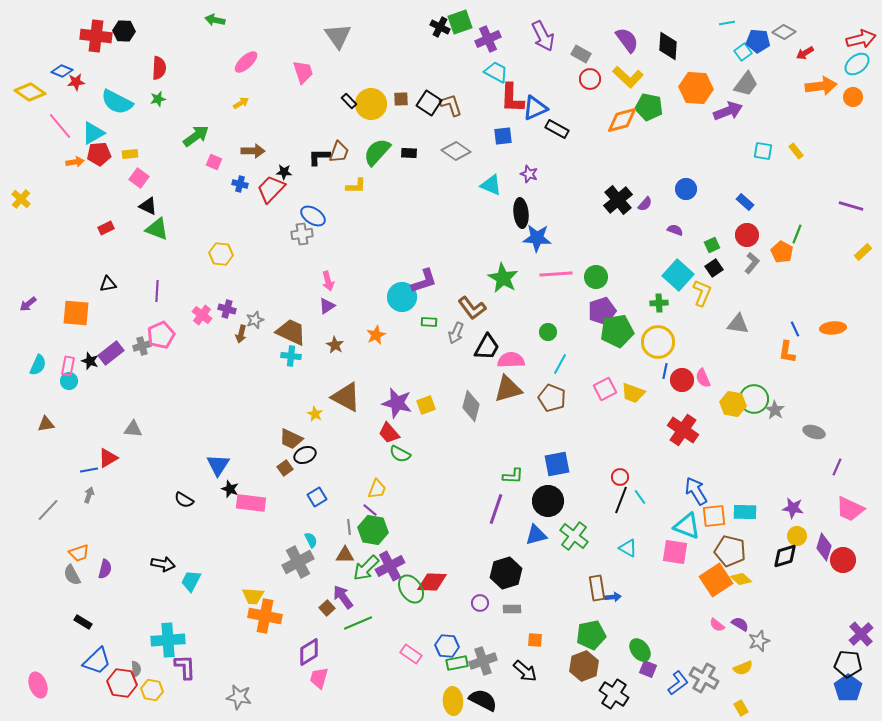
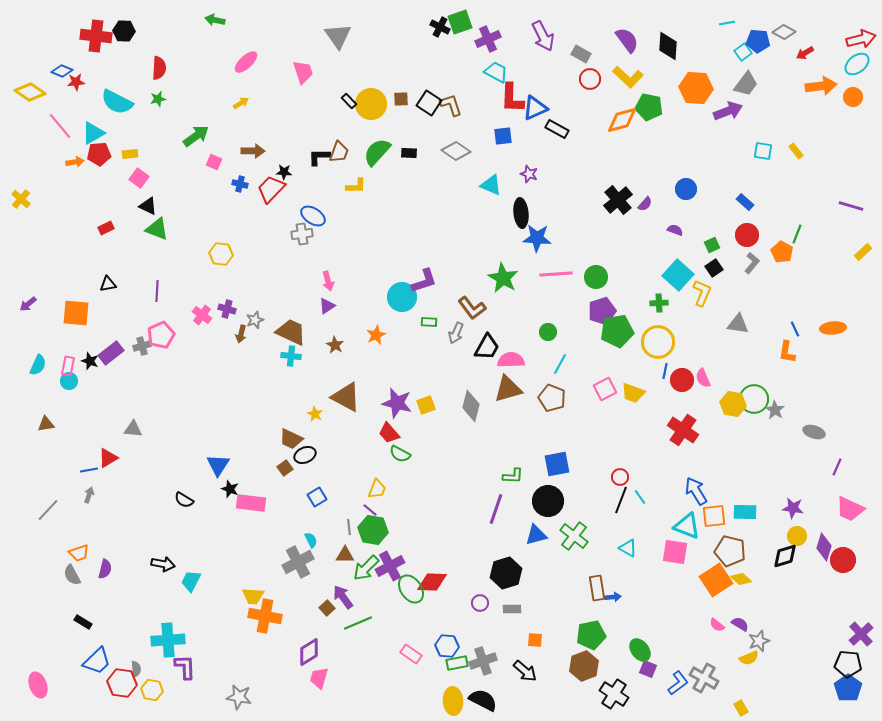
yellow semicircle at (743, 668): moved 6 px right, 10 px up
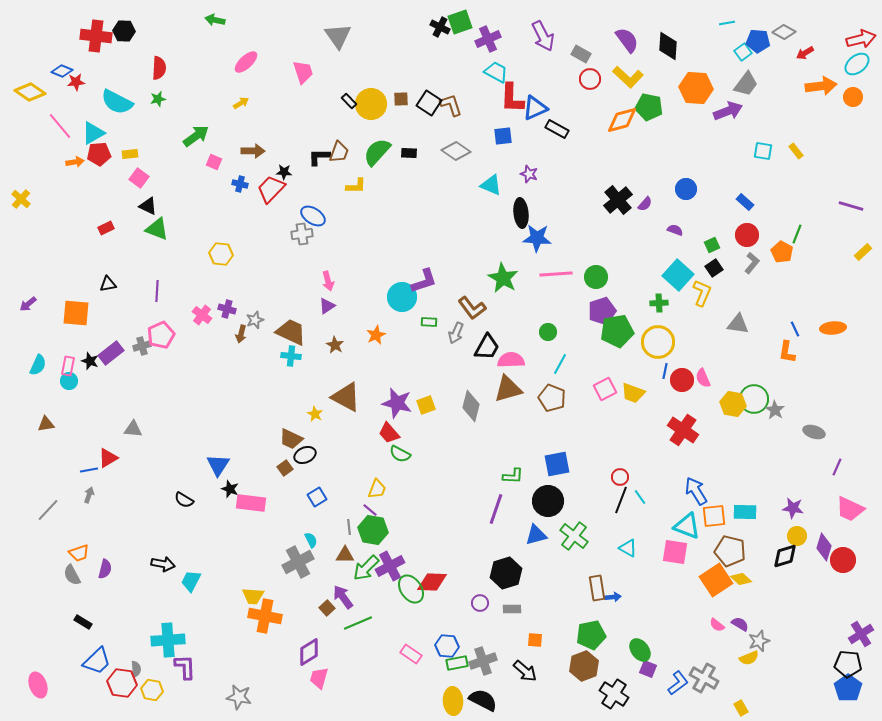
purple cross at (861, 634): rotated 10 degrees clockwise
